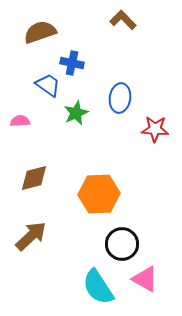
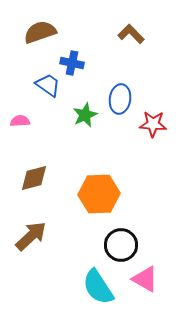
brown L-shape: moved 8 px right, 14 px down
blue ellipse: moved 1 px down
green star: moved 9 px right, 2 px down
red star: moved 2 px left, 5 px up
black circle: moved 1 px left, 1 px down
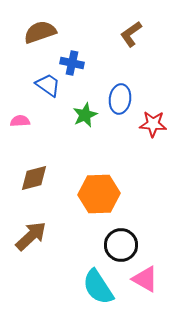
brown L-shape: rotated 80 degrees counterclockwise
